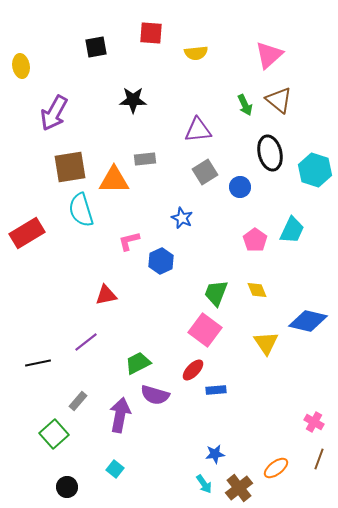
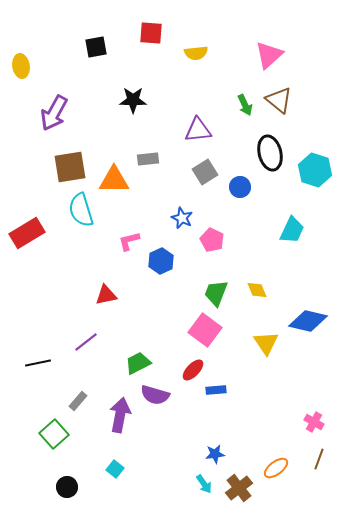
gray rectangle at (145, 159): moved 3 px right
pink pentagon at (255, 240): moved 43 px left; rotated 10 degrees counterclockwise
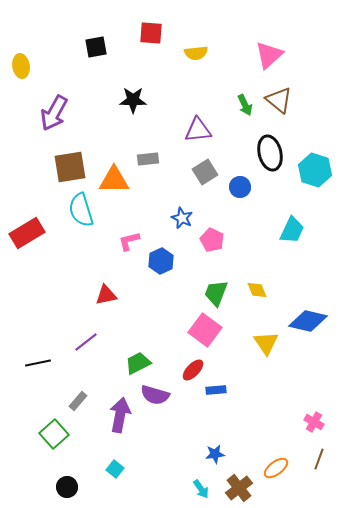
cyan arrow at (204, 484): moved 3 px left, 5 px down
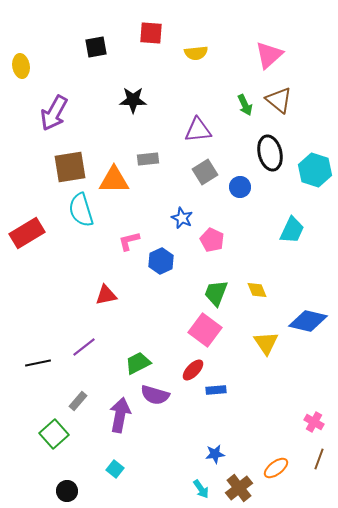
purple line at (86, 342): moved 2 px left, 5 px down
black circle at (67, 487): moved 4 px down
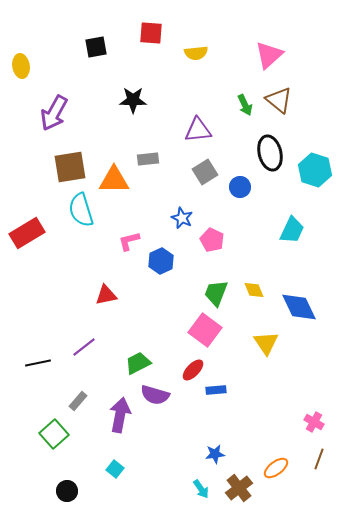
yellow diamond at (257, 290): moved 3 px left
blue diamond at (308, 321): moved 9 px left, 14 px up; rotated 51 degrees clockwise
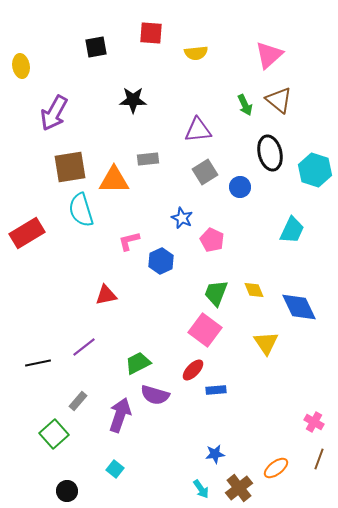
purple arrow at (120, 415): rotated 8 degrees clockwise
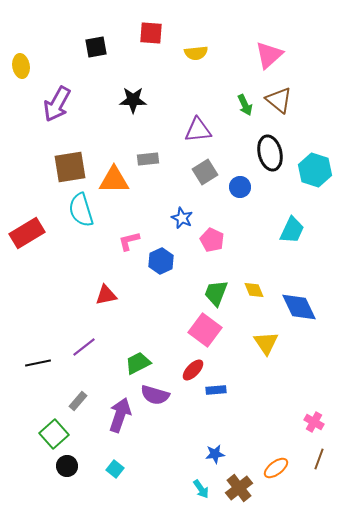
purple arrow at (54, 113): moved 3 px right, 9 px up
black circle at (67, 491): moved 25 px up
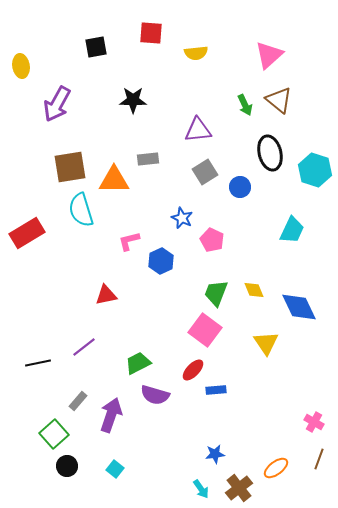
purple arrow at (120, 415): moved 9 px left
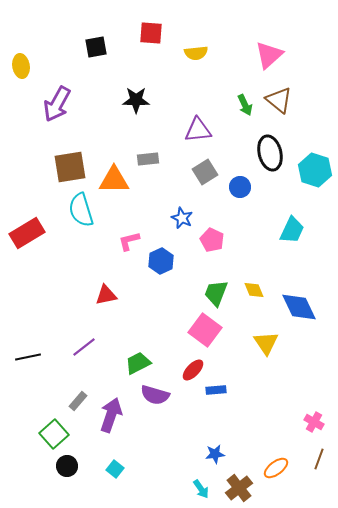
black star at (133, 100): moved 3 px right
black line at (38, 363): moved 10 px left, 6 px up
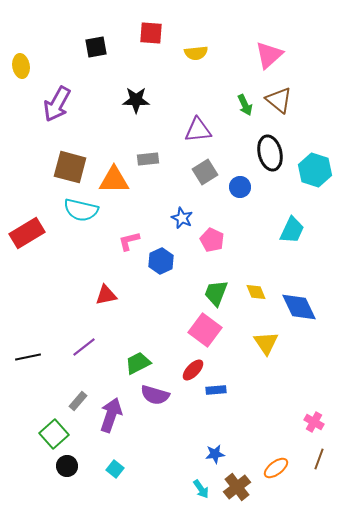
brown square at (70, 167): rotated 24 degrees clockwise
cyan semicircle at (81, 210): rotated 60 degrees counterclockwise
yellow diamond at (254, 290): moved 2 px right, 2 px down
brown cross at (239, 488): moved 2 px left, 1 px up
